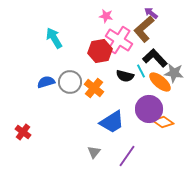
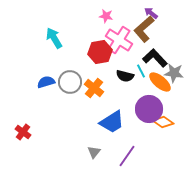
red hexagon: moved 1 px down
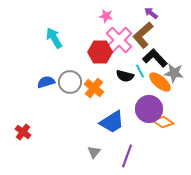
brown L-shape: moved 1 px left, 6 px down
pink cross: rotated 12 degrees clockwise
red hexagon: rotated 10 degrees clockwise
cyan line: moved 1 px left
purple line: rotated 15 degrees counterclockwise
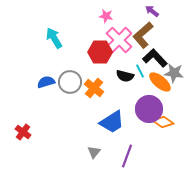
purple arrow: moved 1 px right, 2 px up
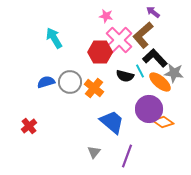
purple arrow: moved 1 px right, 1 px down
blue trapezoid: rotated 108 degrees counterclockwise
red cross: moved 6 px right, 6 px up; rotated 14 degrees clockwise
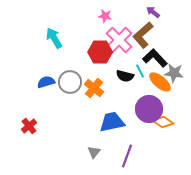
pink star: moved 1 px left
blue trapezoid: rotated 52 degrees counterclockwise
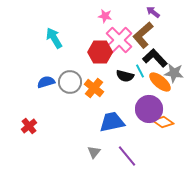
purple line: rotated 60 degrees counterclockwise
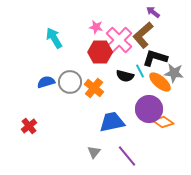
pink star: moved 9 px left, 11 px down
black L-shape: rotated 30 degrees counterclockwise
